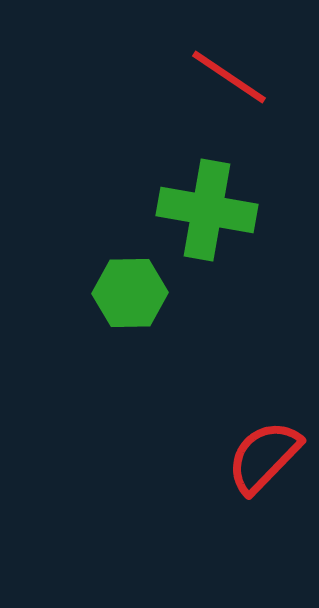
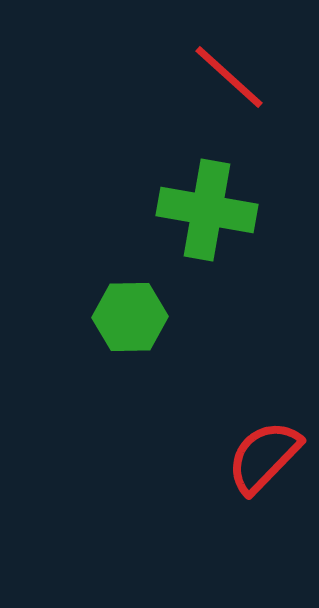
red line: rotated 8 degrees clockwise
green hexagon: moved 24 px down
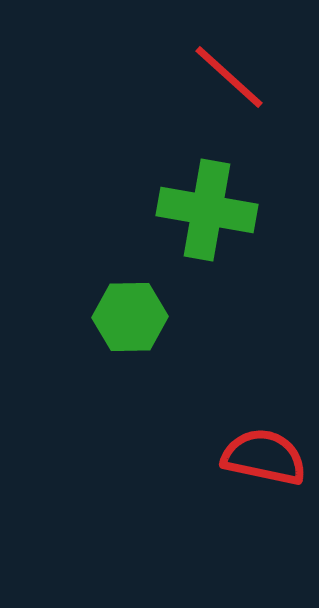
red semicircle: rotated 58 degrees clockwise
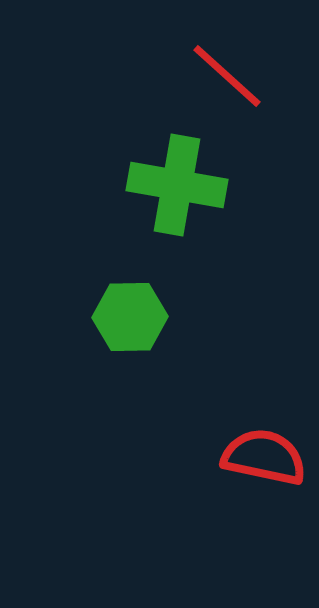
red line: moved 2 px left, 1 px up
green cross: moved 30 px left, 25 px up
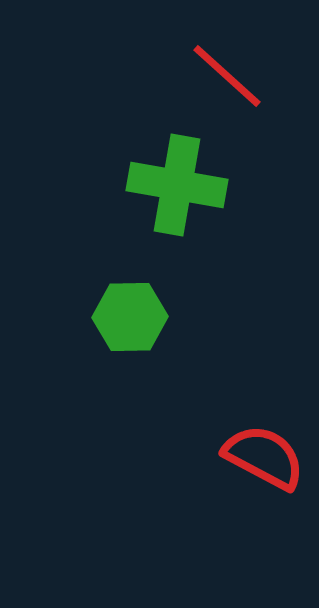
red semicircle: rotated 16 degrees clockwise
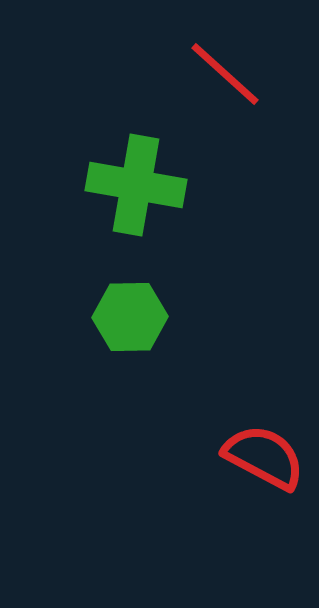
red line: moved 2 px left, 2 px up
green cross: moved 41 px left
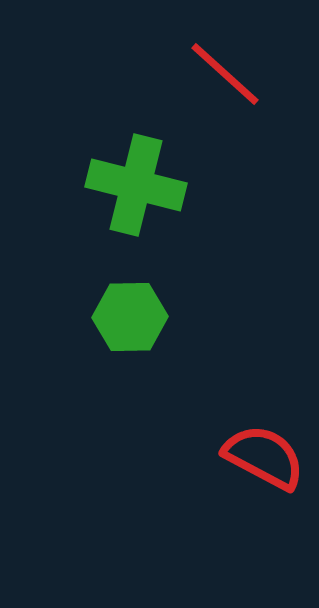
green cross: rotated 4 degrees clockwise
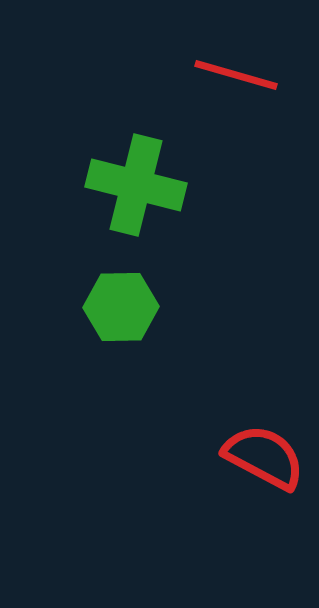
red line: moved 11 px right, 1 px down; rotated 26 degrees counterclockwise
green hexagon: moved 9 px left, 10 px up
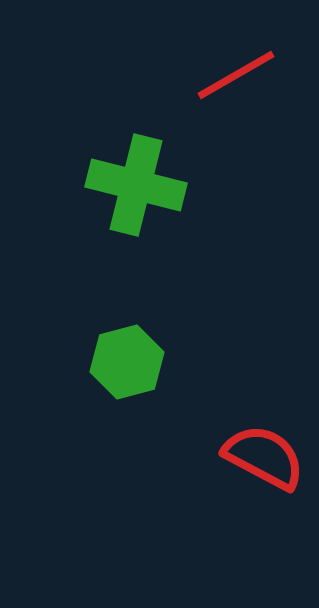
red line: rotated 46 degrees counterclockwise
green hexagon: moved 6 px right, 55 px down; rotated 14 degrees counterclockwise
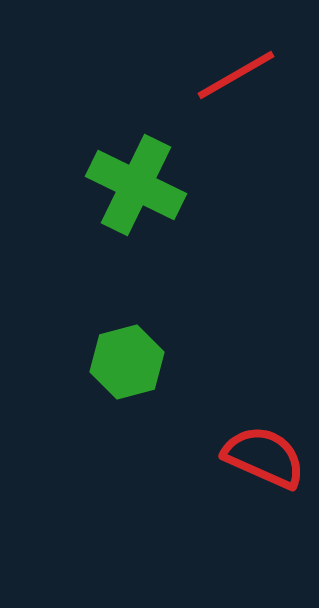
green cross: rotated 12 degrees clockwise
red semicircle: rotated 4 degrees counterclockwise
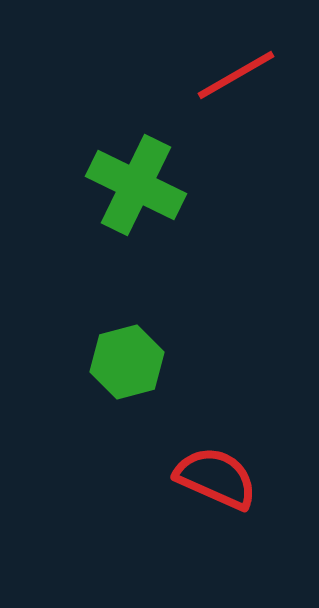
red semicircle: moved 48 px left, 21 px down
